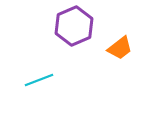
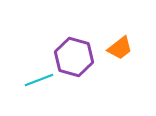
purple hexagon: moved 31 px down; rotated 21 degrees counterclockwise
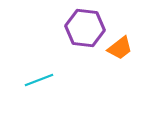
purple hexagon: moved 11 px right, 29 px up; rotated 9 degrees counterclockwise
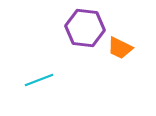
orange trapezoid: rotated 64 degrees clockwise
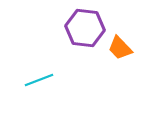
orange trapezoid: rotated 20 degrees clockwise
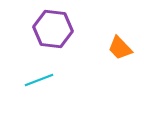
purple hexagon: moved 32 px left, 1 px down
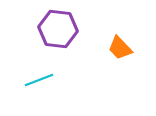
purple hexagon: moved 5 px right
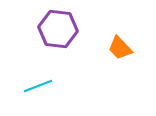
cyan line: moved 1 px left, 6 px down
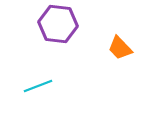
purple hexagon: moved 5 px up
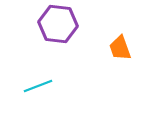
orange trapezoid: rotated 24 degrees clockwise
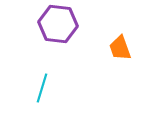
cyan line: moved 4 px right, 2 px down; rotated 52 degrees counterclockwise
